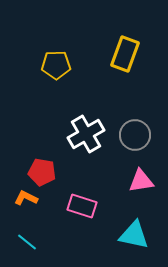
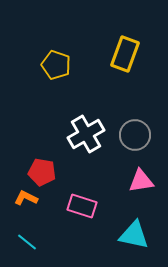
yellow pentagon: rotated 20 degrees clockwise
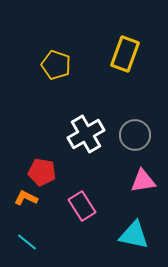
pink triangle: moved 2 px right
pink rectangle: rotated 40 degrees clockwise
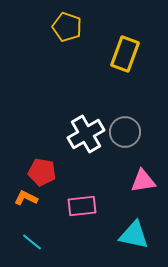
yellow pentagon: moved 11 px right, 38 px up
gray circle: moved 10 px left, 3 px up
pink rectangle: rotated 64 degrees counterclockwise
cyan line: moved 5 px right
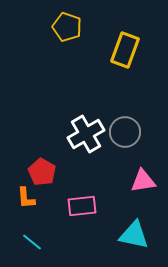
yellow rectangle: moved 4 px up
red pentagon: rotated 20 degrees clockwise
orange L-shape: rotated 120 degrees counterclockwise
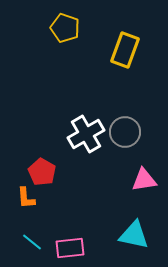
yellow pentagon: moved 2 px left, 1 px down
pink triangle: moved 1 px right, 1 px up
pink rectangle: moved 12 px left, 42 px down
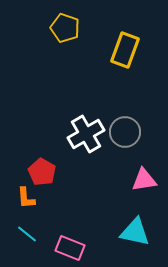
cyan triangle: moved 1 px right, 3 px up
cyan line: moved 5 px left, 8 px up
pink rectangle: rotated 28 degrees clockwise
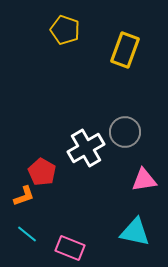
yellow pentagon: moved 2 px down
white cross: moved 14 px down
orange L-shape: moved 2 px left, 2 px up; rotated 105 degrees counterclockwise
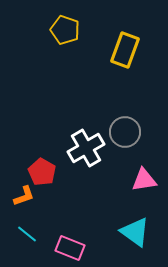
cyan triangle: rotated 24 degrees clockwise
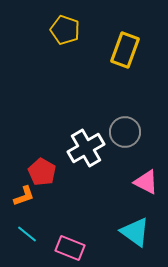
pink triangle: moved 2 px right, 2 px down; rotated 36 degrees clockwise
